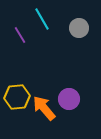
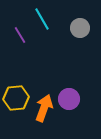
gray circle: moved 1 px right
yellow hexagon: moved 1 px left, 1 px down
orange arrow: rotated 60 degrees clockwise
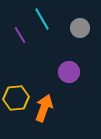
purple circle: moved 27 px up
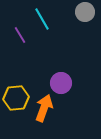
gray circle: moved 5 px right, 16 px up
purple circle: moved 8 px left, 11 px down
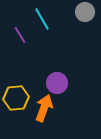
purple circle: moved 4 px left
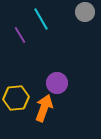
cyan line: moved 1 px left
